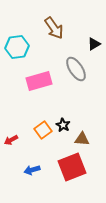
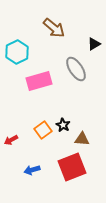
brown arrow: rotated 15 degrees counterclockwise
cyan hexagon: moved 5 px down; rotated 20 degrees counterclockwise
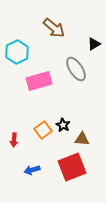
red arrow: moved 3 px right; rotated 56 degrees counterclockwise
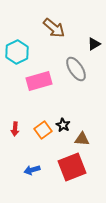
red arrow: moved 1 px right, 11 px up
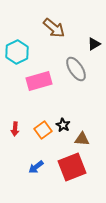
blue arrow: moved 4 px right, 3 px up; rotated 21 degrees counterclockwise
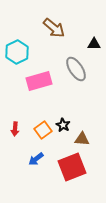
black triangle: rotated 32 degrees clockwise
blue arrow: moved 8 px up
